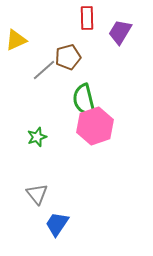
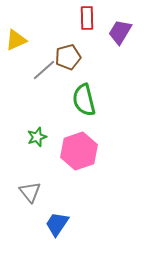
pink hexagon: moved 16 px left, 25 px down
gray triangle: moved 7 px left, 2 px up
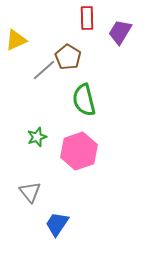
brown pentagon: rotated 25 degrees counterclockwise
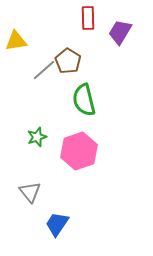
red rectangle: moved 1 px right
yellow triangle: moved 1 px down; rotated 15 degrees clockwise
brown pentagon: moved 4 px down
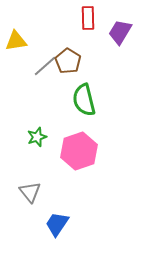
gray line: moved 1 px right, 4 px up
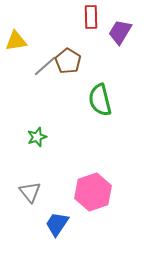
red rectangle: moved 3 px right, 1 px up
green semicircle: moved 16 px right
pink hexagon: moved 14 px right, 41 px down
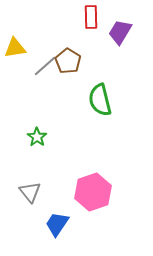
yellow triangle: moved 1 px left, 7 px down
green star: rotated 18 degrees counterclockwise
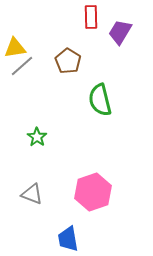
gray line: moved 23 px left
gray triangle: moved 2 px right, 2 px down; rotated 30 degrees counterclockwise
blue trapezoid: moved 11 px right, 15 px down; rotated 44 degrees counterclockwise
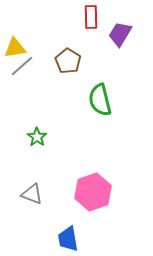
purple trapezoid: moved 2 px down
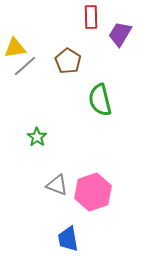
gray line: moved 3 px right
gray triangle: moved 25 px right, 9 px up
